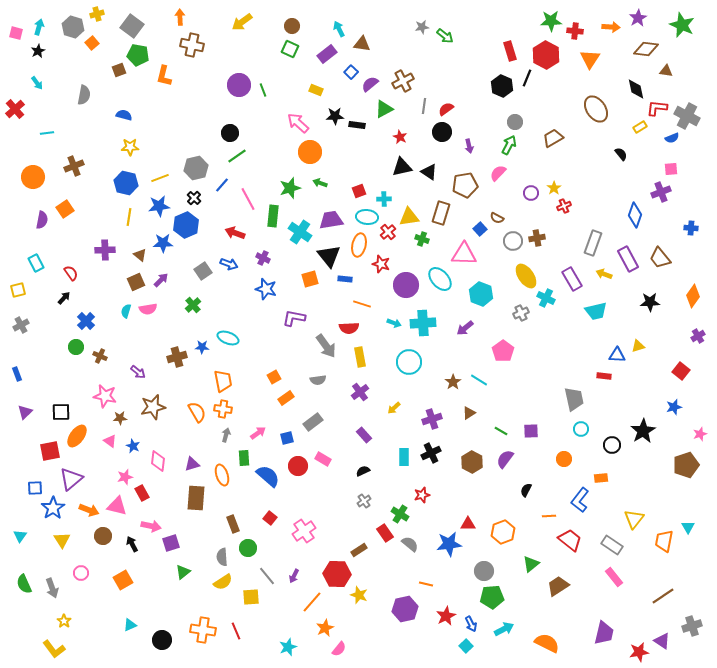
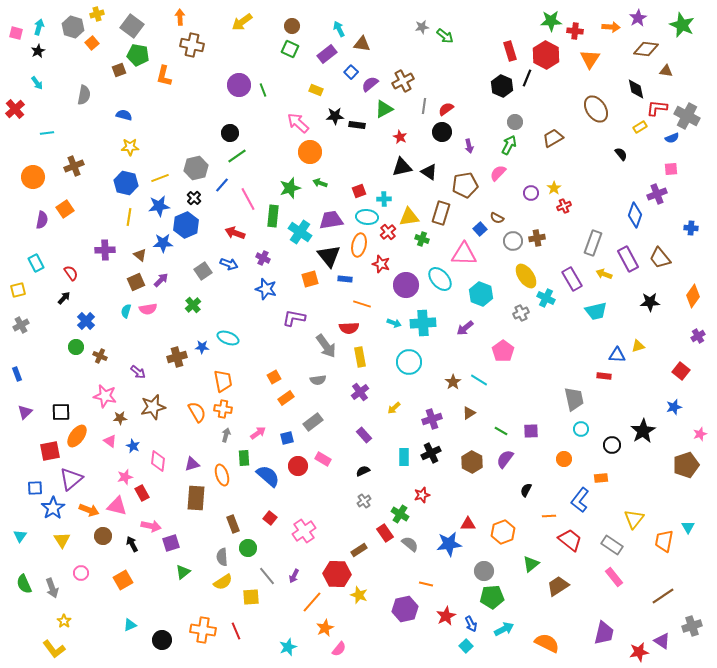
purple cross at (661, 192): moved 4 px left, 2 px down
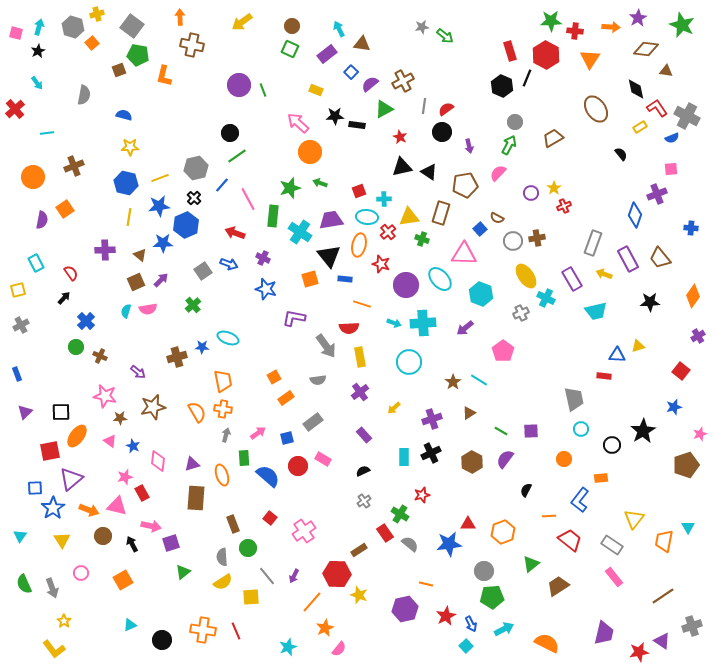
red L-shape at (657, 108): rotated 50 degrees clockwise
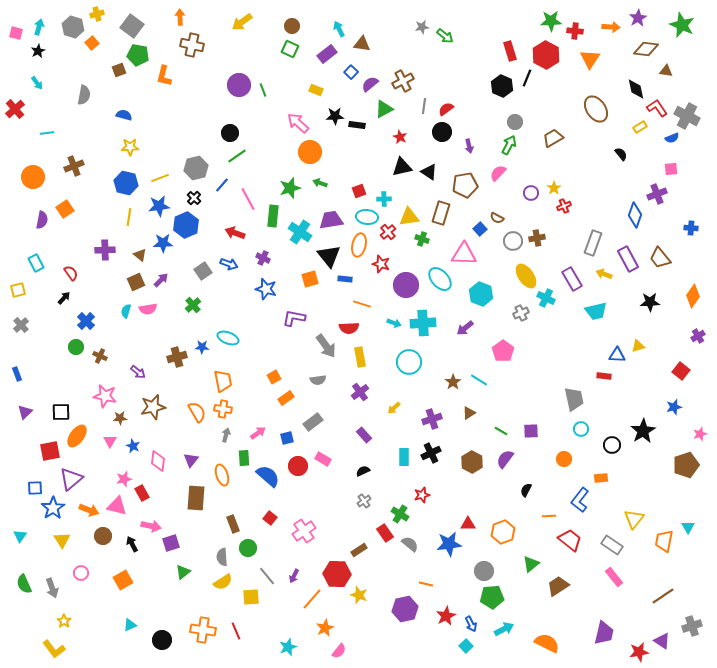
gray cross at (21, 325): rotated 14 degrees counterclockwise
pink triangle at (110, 441): rotated 24 degrees clockwise
purple triangle at (192, 464): moved 1 px left, 4 px up; rotated 35 degrees counterclockwise
pink star at (125, 477): moved 1 px left, 2 px down
orange line at (312, 602): moved 3 px up
pink semicircle at (339, 649): moved 2 px down
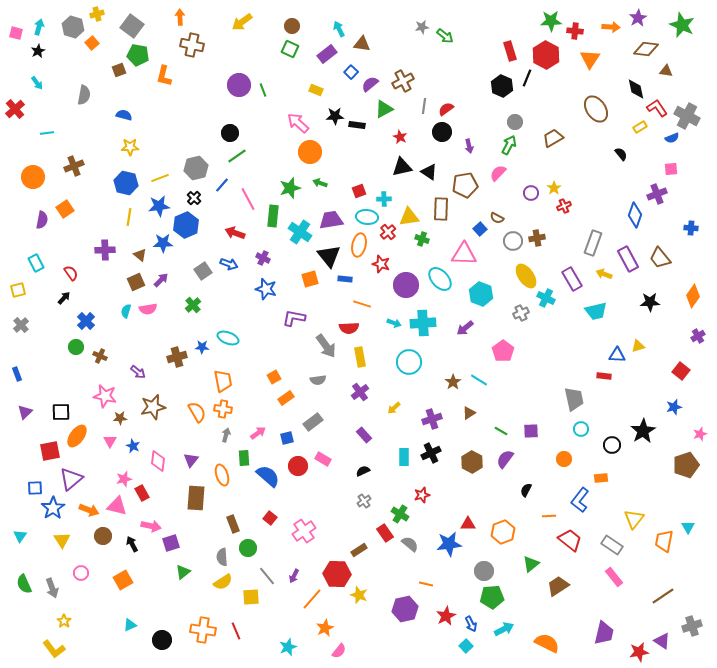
brown rectangle at (441, 213): moved 4 px up; rotated 15 degrees counterclockwise
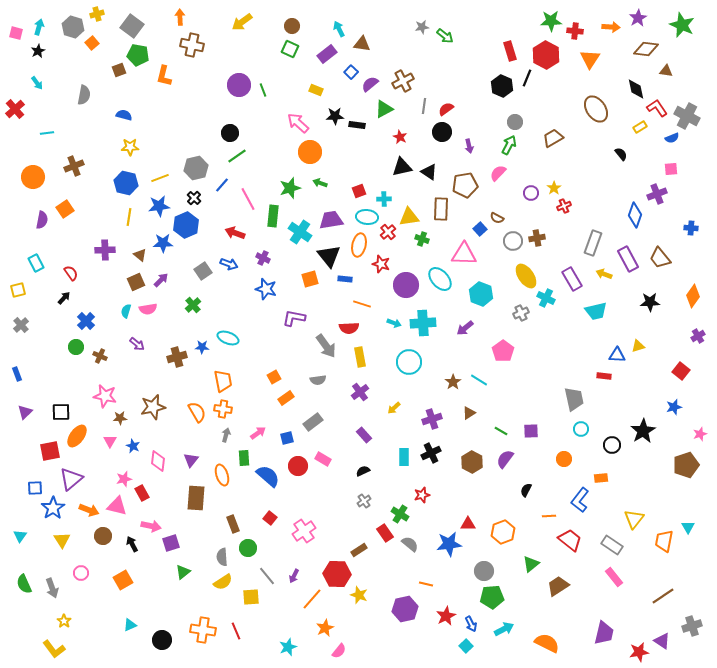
purple arrow at (138, 372): moved 1 px left, 28 px up
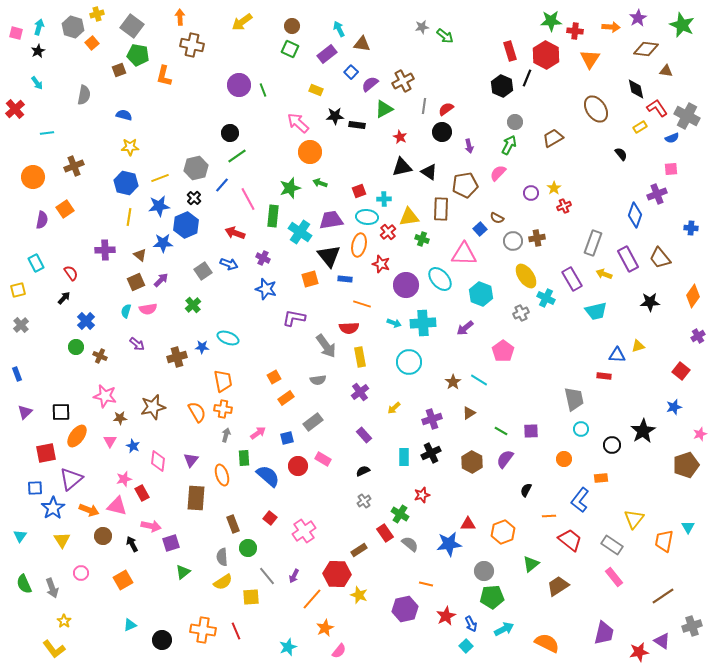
red square at (50, 451): moved 4 px left, 2 px down
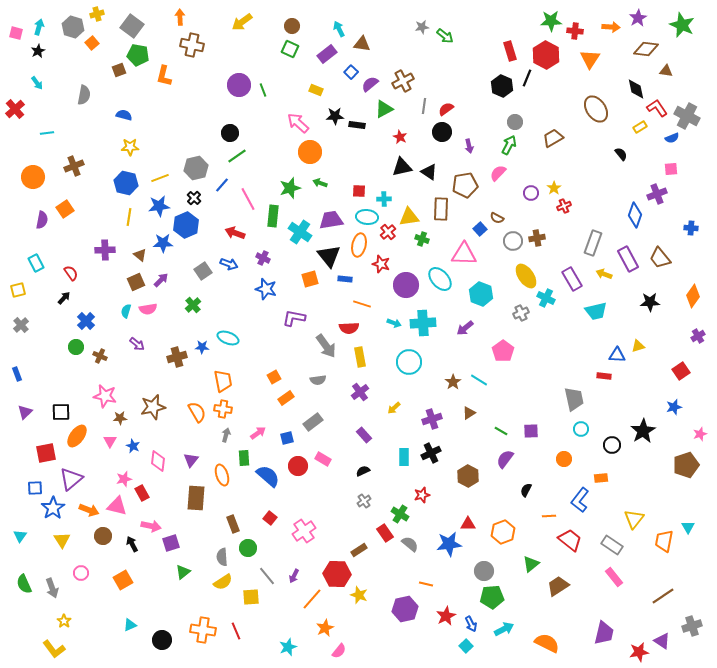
red square at (359, 191): rotated 24 degrees clockwise
red square at (681, 371): rotated 18 degrees clockwise
brown hexagon at (472, 462): moved 4 px left, 14 px down
